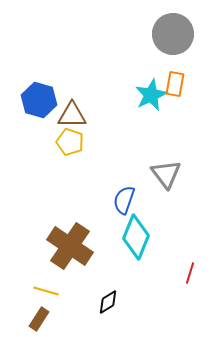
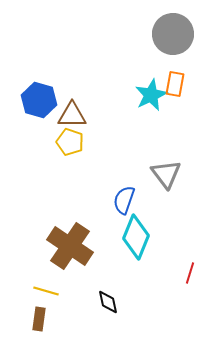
black diamond: rotated 70 degrees counterclockwise
brown rectangle: rotated 25 degrees counterclockwise
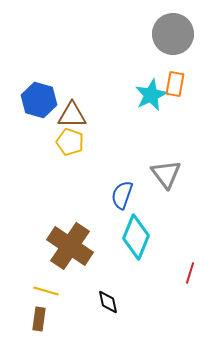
blue semicircle: moved 2 px left, 5 px up
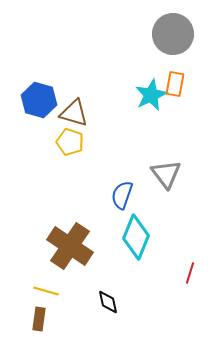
brown triangle: moved 2 px right, 2 px up; rotated 16 degrees clockwise
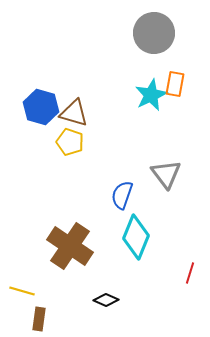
gray circle: moved 19 px left, 1 px up
blue hexagon: moved 2 px right, 7 px down
yellow line: moved 24 px left
black diamond: moved 2 px left, 2 px up; rotated 55 degrees counterclockwise
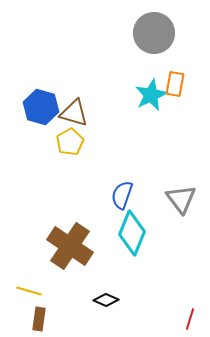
yellow pentagon: rotated 24 degrees clockwise
gray triangle: moved 15 px right, 25 px down
cyan diamond: moved 4 px left, 4 px up
red line: moved 46 px down
yellow line: moved 7 px right
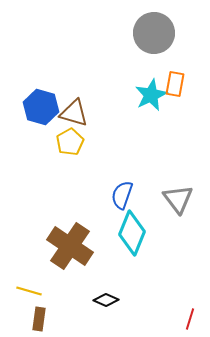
gray triangle: moved 3 px left
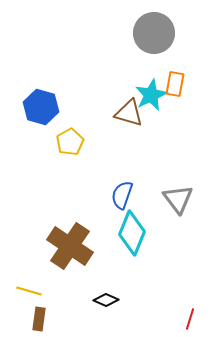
brown triangle: moved 55 px right
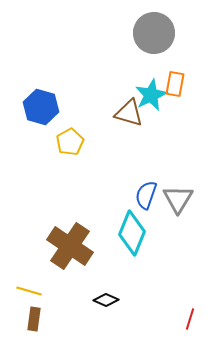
blue semicircle: moved 24 px right
gray triangle: rotated 8 degrees clockwise
brown rectangle: moved 5 px left
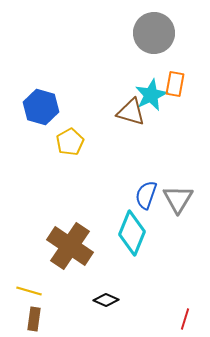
brown triangle: moved 2 px right, 1 px up
red line: moved 5 px left
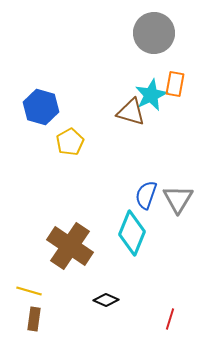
red line: moved 15 px left
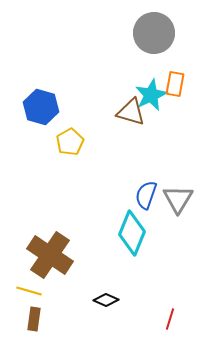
brown cross: moved 20 px left, 9 px down
